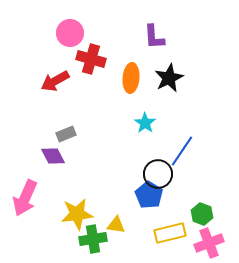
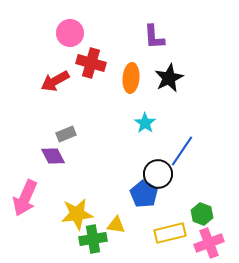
red cross: moved 4 px down
blue pentagon: moved 5 px left, 1 px up
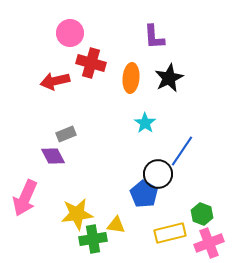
red arrow: rotated 16 degrees clockwise
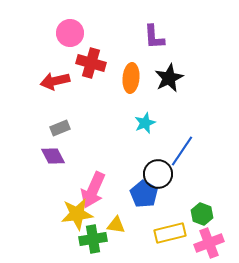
cyan star: rotated 15 degrees clockwise
gray rectangle: moved 6 px left, 6 px up
pink arrow: moved 68 px right, 8 px up
